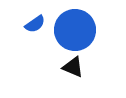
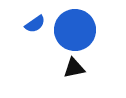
black triangle: moved 1 px right, 1 px down; rotated 35 degrees counterclockwise
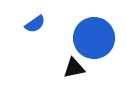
blue circle: moved 19 px right, 8 px down
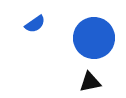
black triangle: moved 16 px right, 14 px down
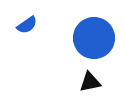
blue semicircle: moved 8 px left, 1 px down
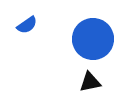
blue circle: moved 1 px left, 1 px down
